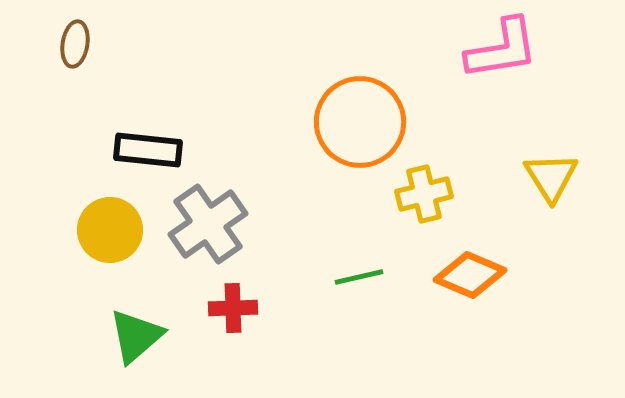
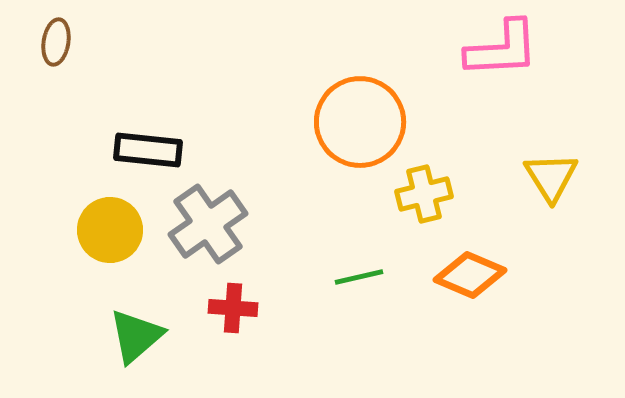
brown ellipse: moved 19 px left, 2 px up
pink L-shape: rotated 6 degrees clockwise
red cross: rotated 6 degrees clockwise
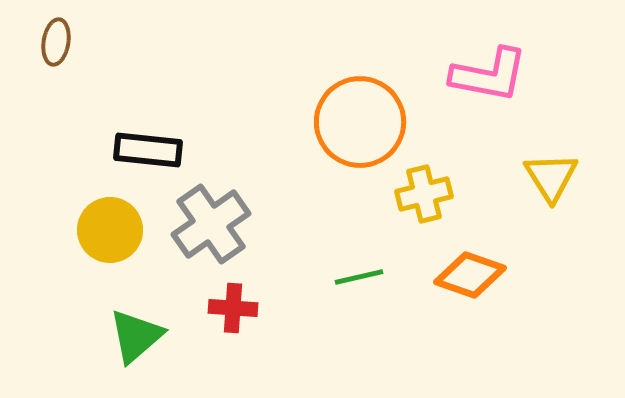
pink L-shape: moved 13 px left, 26 px down; rotated 14 degrees clockwise
gray cross: moved 3 px right
orange diamond: rotated 4 degrees counterclockwise
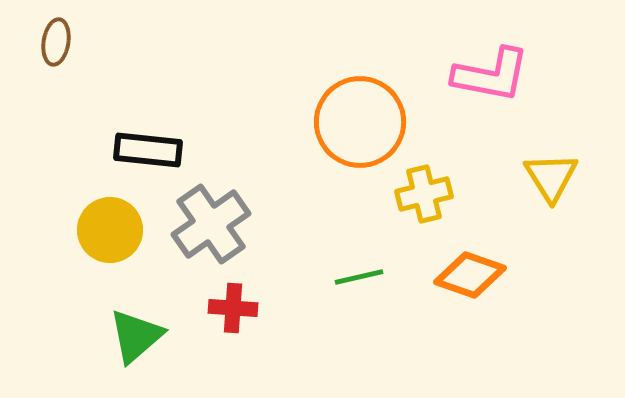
pink L-shape: moved 2 px right
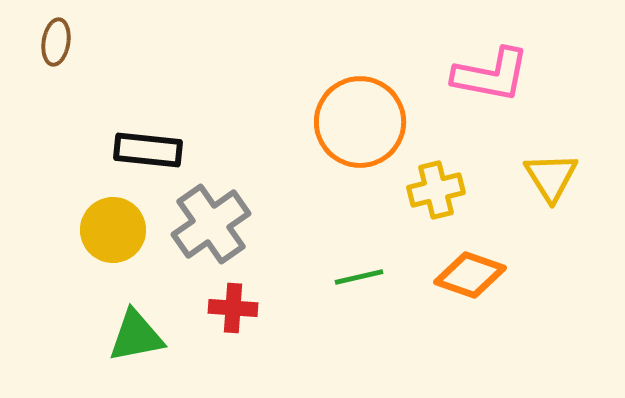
yellow cross: moved 12 px right, 4 px up
yellow circle: moved 3 px right
green triangle: rotated 30 degrees clockwise
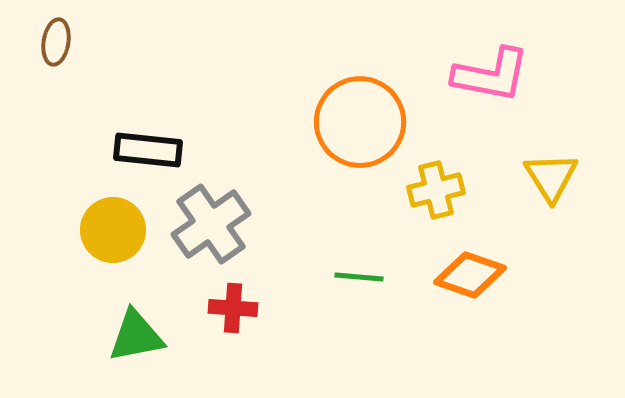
green line: rotated 18 degrees clockwise
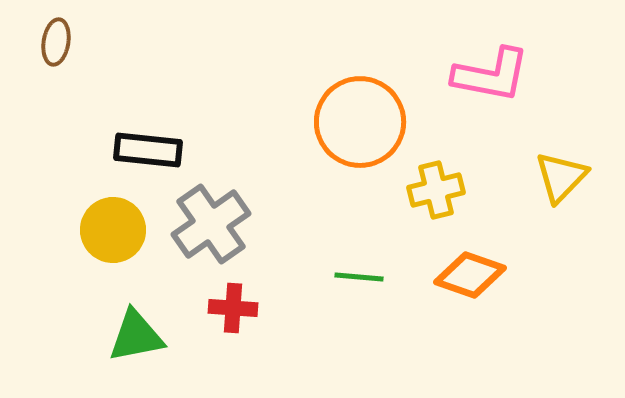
yellow triangle: moved 10 px right; rotated 16 degrees clockwise
